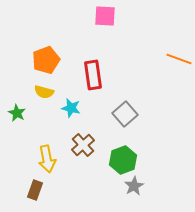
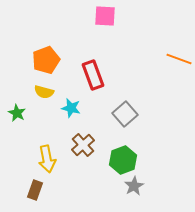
red rectangle: rotated 12 degrees counterclockwise
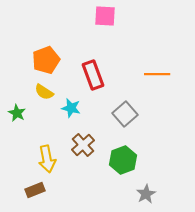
orange line: moved 22 px left, 15 px down; rotated 20 degrees counterclockwise
yellow semicircle: rotated 18 degrees clockwise
gray star: moved 12 px right, 8 px down
brown rectangle: rotated 48 degrees clockwise
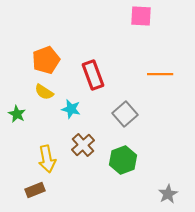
pink square: moved 36 px right
orange line: moved 3 px right
cyan star: moved 1 px down
green star: moved 1 px down
gray star: moved 22 px right
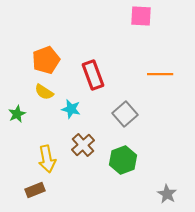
green star: rotated 18 degrees clockwise
gray star: moved 1 px left; rotated 12 degrees counterclockwise
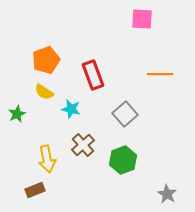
pink square: moved 1 px right, 3 px down
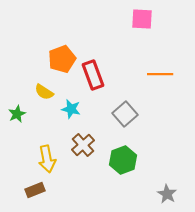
orange pentagon: moved 16 px right, 1 px up
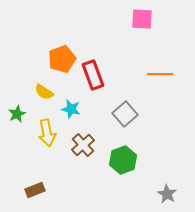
yellow arrow: moved 26 px up
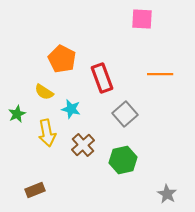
orange pentagon: rotated 24 degrees counterclockwise
red rectangle: moved 9 px right, 3 px down
green hexagon: rotated 8 degrees clockwise
